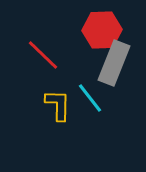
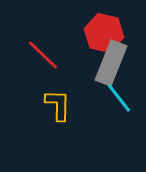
red hexagon: moved 2 px right, 3 px down; rotated 15 degrees clockwise
gray rectangle: moved 3 px left
cyan line: moved 29 px right
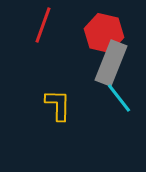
red line: moved 30 px up; rotated 66 degrees clockwise
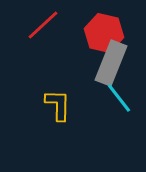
red line: rotated 27 degrees clockwise
